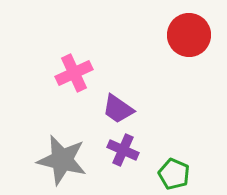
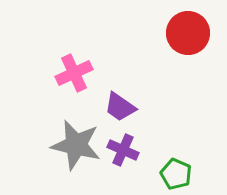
red circle: moved 1 px left, 2 px up
purple trapezoid: moved 2 px right, 2 px up
gray star: moved 14 px right, 15 px up
green pentagon: moved 2 px right
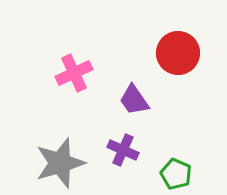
red circle: moved 10 px left, 20 px down
purple trapezoid: moved 14 px right, 7 px up; rotated 20 degrees clockwise
gray star: moved 16 px left, 18 px down; rotated 30 degrees counterclockwise
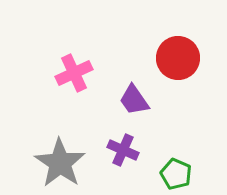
red circle: moved 5 px down
gray star: rotated 21 degrees counterclockwise
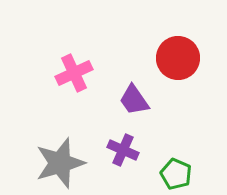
gray star: rotated 21 degrees clockwise
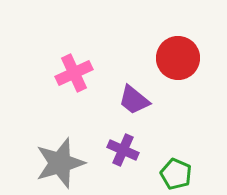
purple trapezoid: rotated 16 degrees counterclockwise
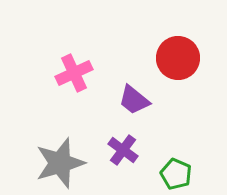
purple cross: rotated 12 degrees clockwise
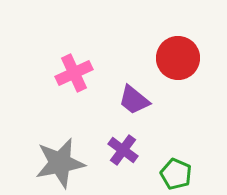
gray star: rotated 6 degrees clockwise
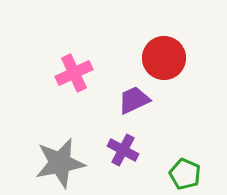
red circle: moved 14 px left
purple trapezoid: rotated 116 degrees clockwise
purple cross: rotated 8 degrees counterclockwise
green pentagon: moved 9 px right
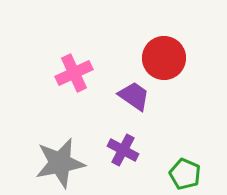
purple trapezoid: moved 4 px up; rotated 60 degrees clockwise
